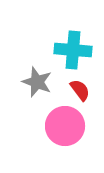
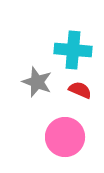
red semicircle: rotated 30 degrees counterclockwise
pink circle: moved 11 px down
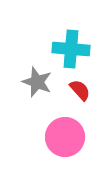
cyan cross: moved 2 px left, 1 px up
red semicircle: rotated 25 degrees clockwise
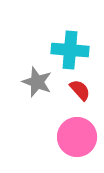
cyan cross: moved 1 px left, 1 px down
pink circle: moved 12 px right
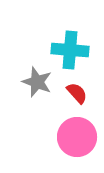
red semicircle: moved 3 px left, 3 px down
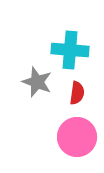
red semicircle: rotated 50 degrees clockwise
